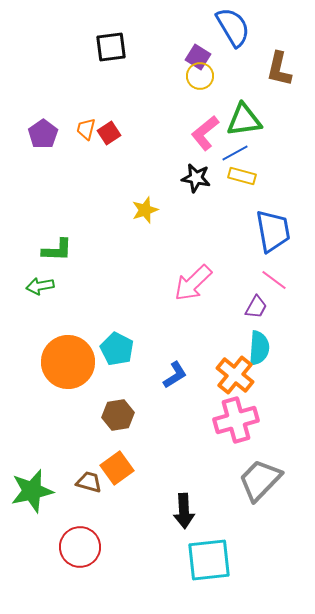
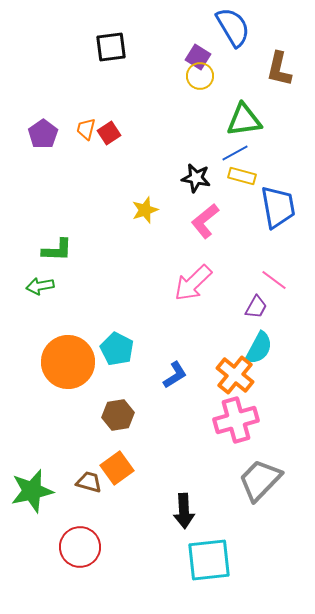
pink L-shape: moved 88 px down
blue trapezoid: moved 5 px right, 24 px up
cyan semicircle: rotated 24 degrees clockwise
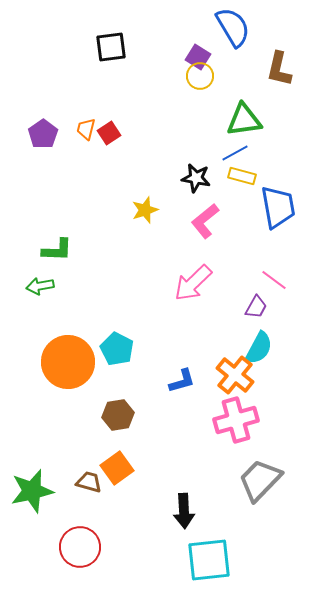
blue L-shape: moved 7 px right, 6 px down; rotated 16 degrees clockwise
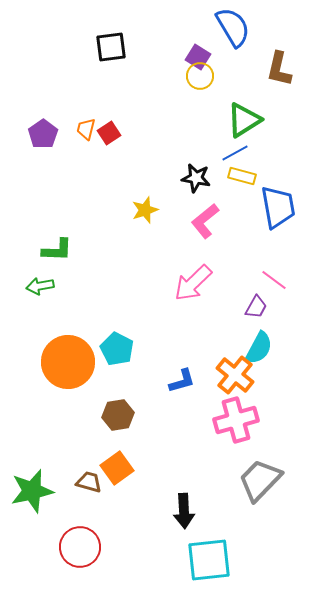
green triangle: rotated 24 degrees counterclockwise
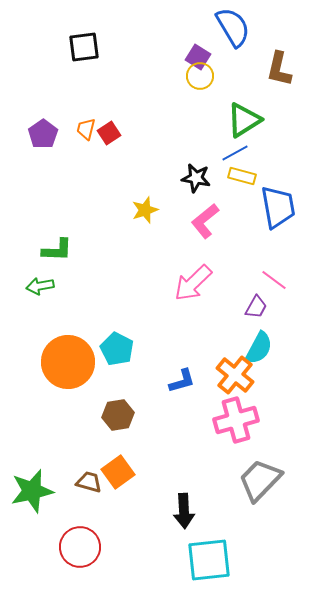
black square: moved 27 px left
orange square: moved 1 px right, 4 px down
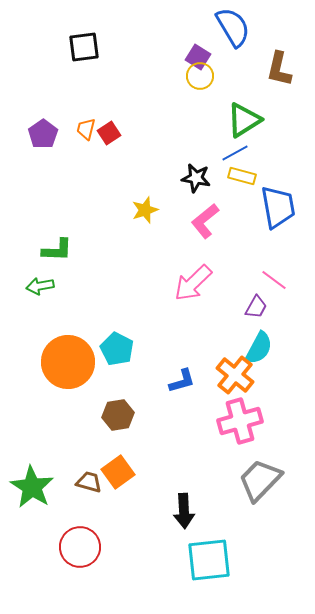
pink cross: moved 4 px right, 1 px down
green star: moved 4 px up; rotated 27 degrees counterclockwise
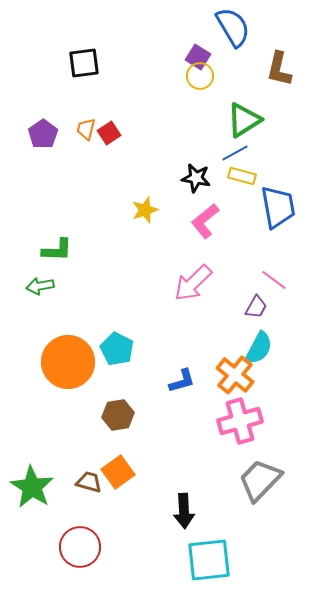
black square: moved 16 px down
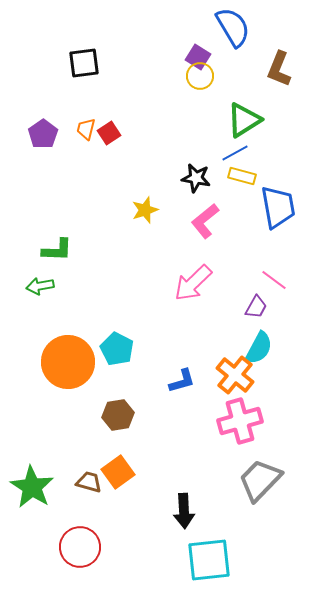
brown L-shape: rotated 9 degrees clockwise
